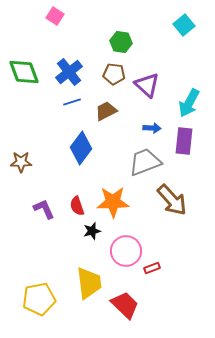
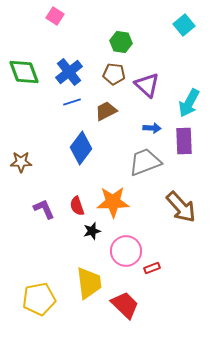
purple rectangle: rotated 8 degrees counterclockwise
brown arrow: moved 9 px right, 7 px down
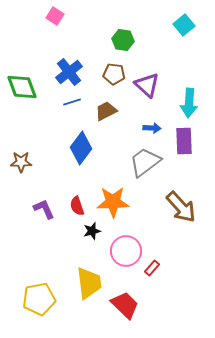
green hexagon: moved 2 px right, 2 px up
green diamond: moved 2 px left, 15 px down
cyan arrow: rotated 24 degrees counterclockwise
gray trapezoid: rotated 16 degrees counterclockwise
red rectangle: rotated 28 degrees counterclockwise
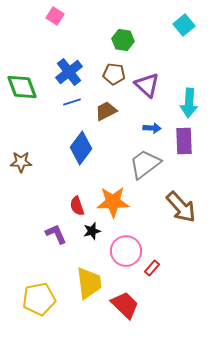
gray trapezoid: moved 2 px down
purple L-shape: moved 12 px right, 25 px down
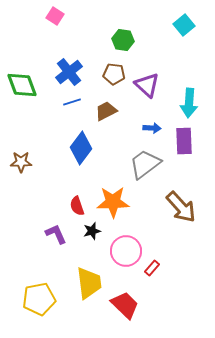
green diamond: moved 2 px up
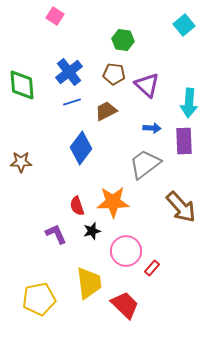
green diamond: rotated 16 degrees clockwise
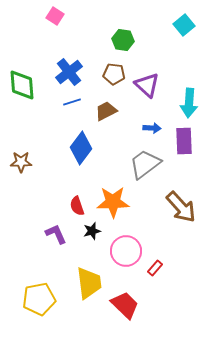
red rectangle: moved 3 px right
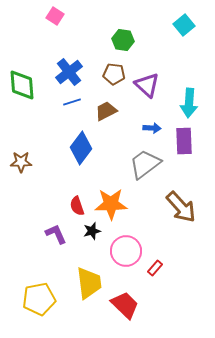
orange star: moved 2 px left, 2 px down
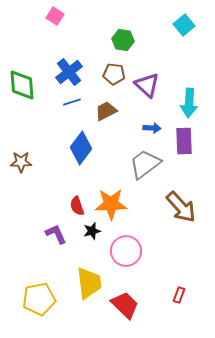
red rectangle: moved 24 px right, 27 px down; rotated 21 degrees counterclockwise
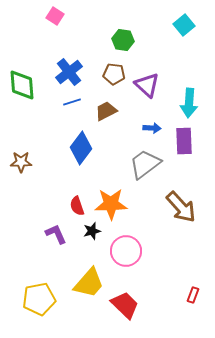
yellow trapezoid: rotated 48 degrees clockwise
red rectangle: moved 14 px right
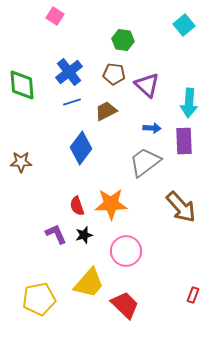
gray trapezoid: moved 2 px up
black star: moved 8 px left, 4 px down
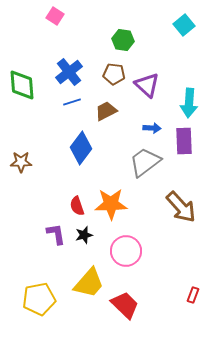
purple L-shape: rotated 15 degrees clockwise
